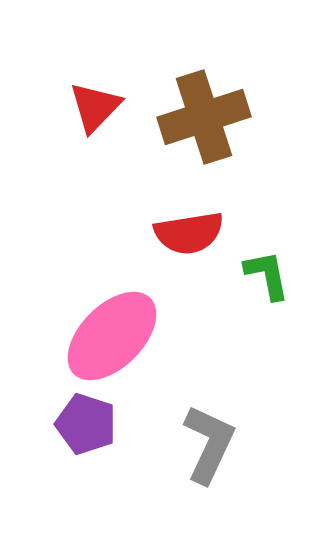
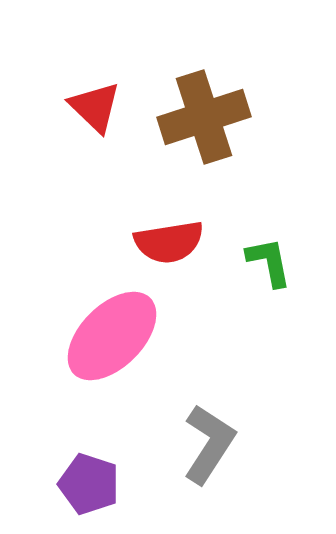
red triangle: rotated 30 degrees counterclockwise
red semicircle: moved 20 px left, 9 px down
green L-shape: moved 2 px right, 13 px up
purple pentagon: moved 3 px right, 60 px down
gray L-shape: rotated 8 degrees clockwise
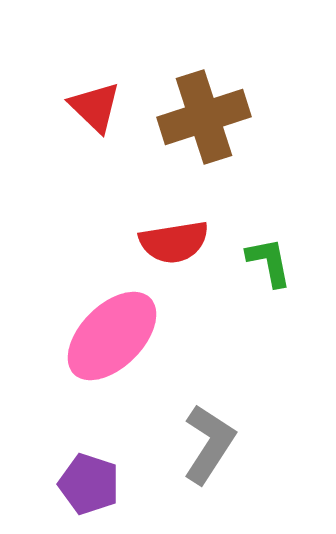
red semicircle: moved 5 px right
